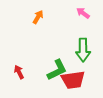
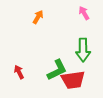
pink arrow: moved 1 px right; rotated 24 degrees clockwise
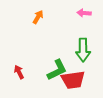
pink arrow: rotated 56 degrees counterclockwise
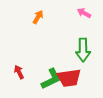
pink arrow: rotated 24 degrees clockwise
green L-shape: moved 6 px left, 9 px down
red trapezoid: moved 4 px left, 2 px up
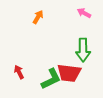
red trapezoid: moved 5 px up; rotated 15 degrees clockwise
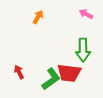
pink arrow: moved 2 px right, 1 px down
green L-shape: rotated 10 degrees counterclockwise
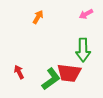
pink arrow: rotated 56 degrees counterclockwise
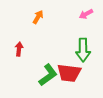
red arrow: moved 23 px up; rotated 32 degrees clockwise
green L-shape: moved 3 px left, 4 px up
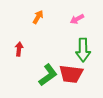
pink arrow: moved 9 px left, 5 px down
red trapezoid: moved 2 px right, 1 px down
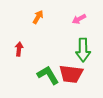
pink arrow: moved 2 px right
green L-shape: rotated 85 degrees counterclockwise
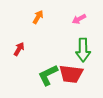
red arrow: rotated 24 degrees clockwise
green L-shape: rotated 85 degrees counterclockwise
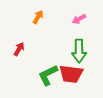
green arrow: moved 4 px left, 1 px down
